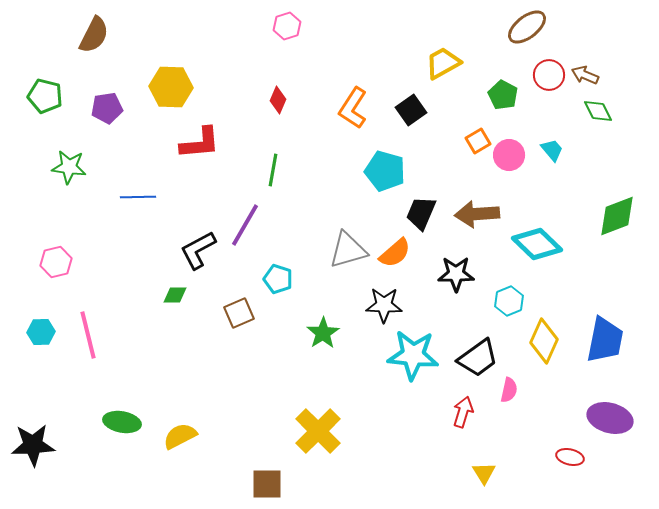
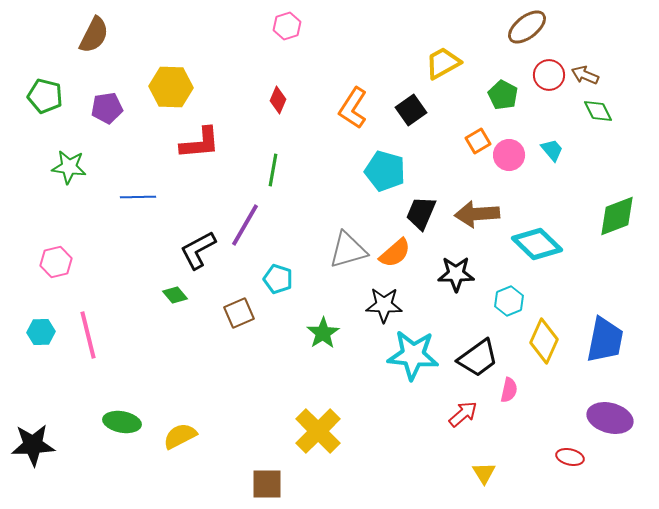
green diamond at (175, 295): rotated 50 degrees clockwise
red arrow at (463, 412): moved 2 px down; rotated 32 degrees clockwise
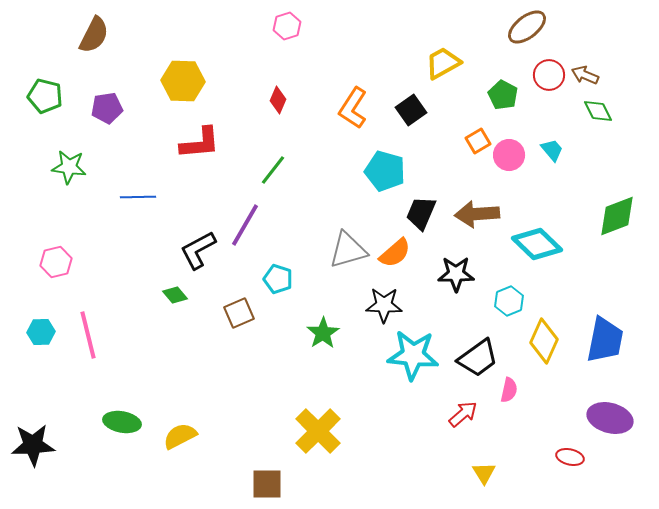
yellow hexagon at (171, 87): moved 12 px right, 6 px up
green line at (273, 170): rotated 28 degrees clockwise
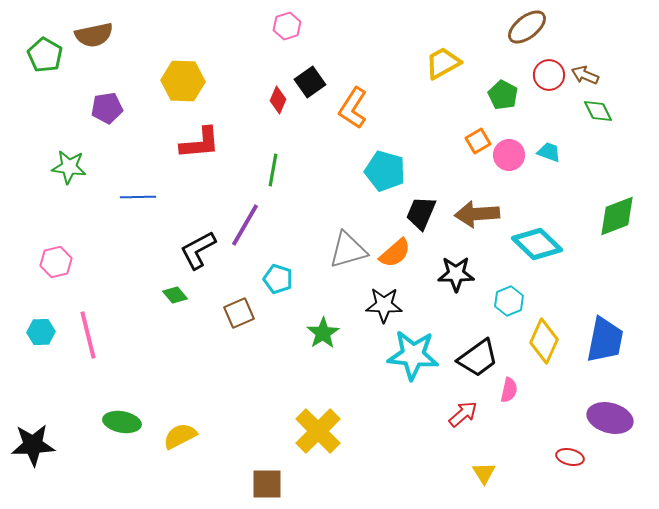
brown semicircle at (94, 35): rotated 51 degrees clockwise
green pentagon at (45, 96): moved 41 px up; rotated 16 degrees clockwise
black square at (411, 110): moved 101 px left, 28 px up
cyan trapezoid at (552, 150): moved 3 px left, 2 px down; rotated 30 degrees counterclockwise
green line at (273, 170): rotated 28 degrees counterclockwise
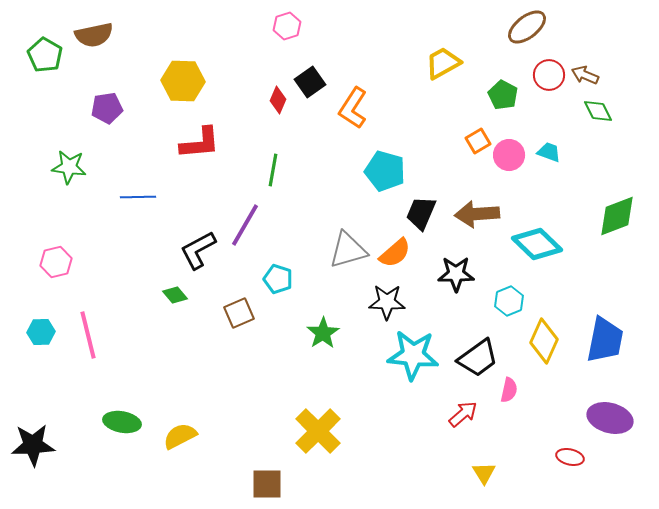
black star at (384, 305): moved 3 px right, 3 px up
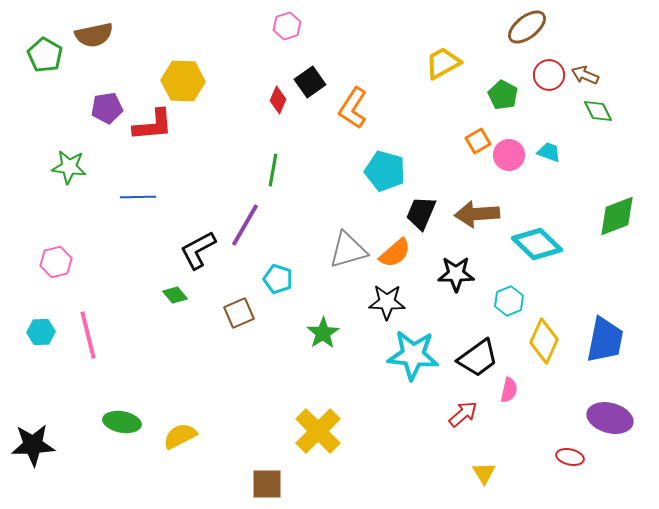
red L-shape at (200, 143): moved 47 px left, 18 px up
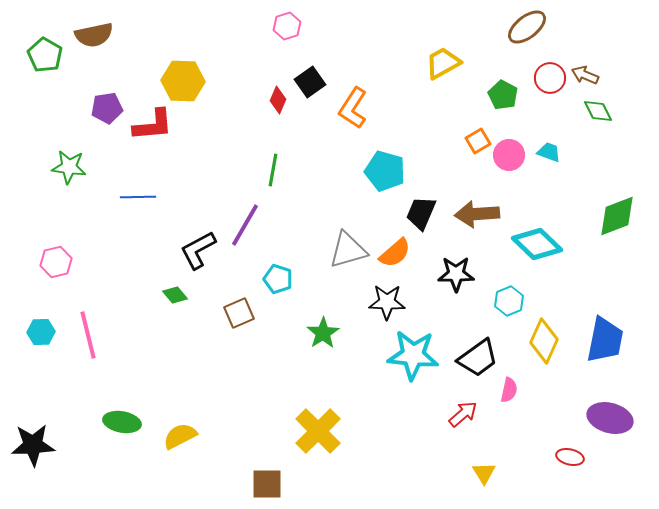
red circle at (549, 75): moved 1 px right, 3 px down
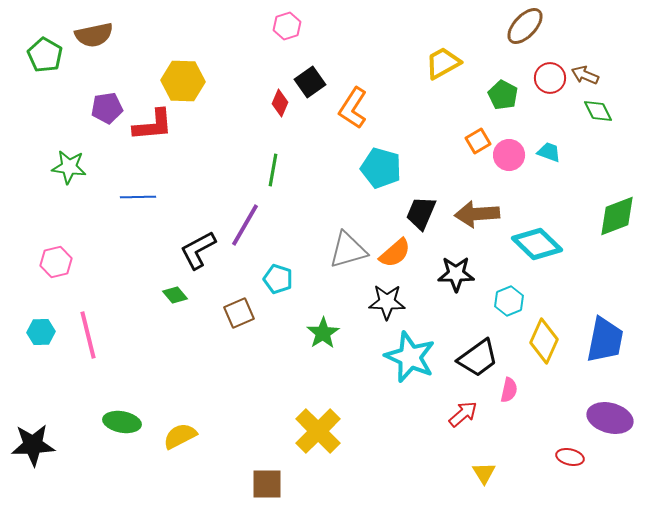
brown ellipse at (527, 27): moved 2 px left, 1 px up; rotated 9 degrees counterclockwise
red diamond at (278, 100): moved 2 px right, 3 px down
cyan pentagon at (385, 171): moved 4 px left, 3 px up
cyan star at (413, 355): moved 3 px left, 2 px down; rotated 18 degrees clockwise
